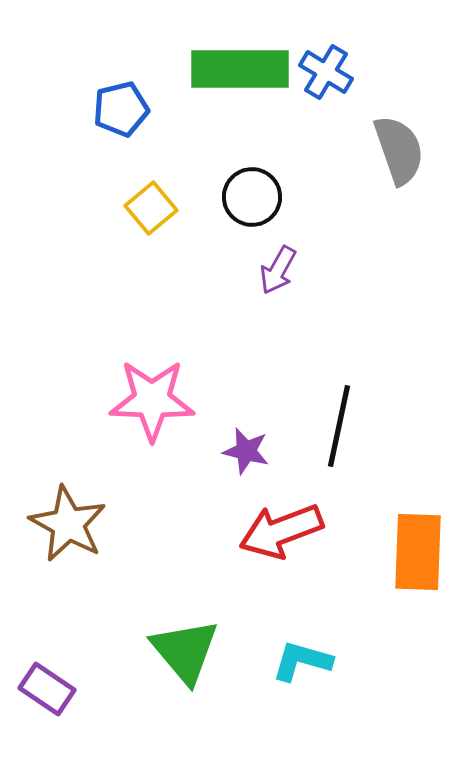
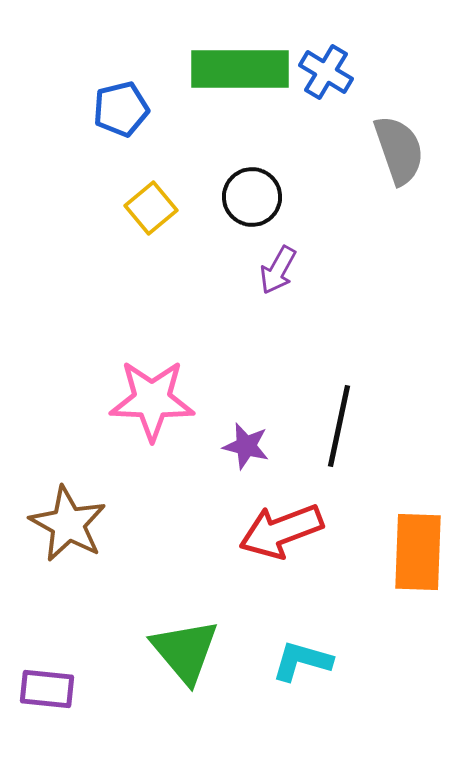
purple star: moved 5 px up
purple rectangle: rotated 28 degrees counterclockwise
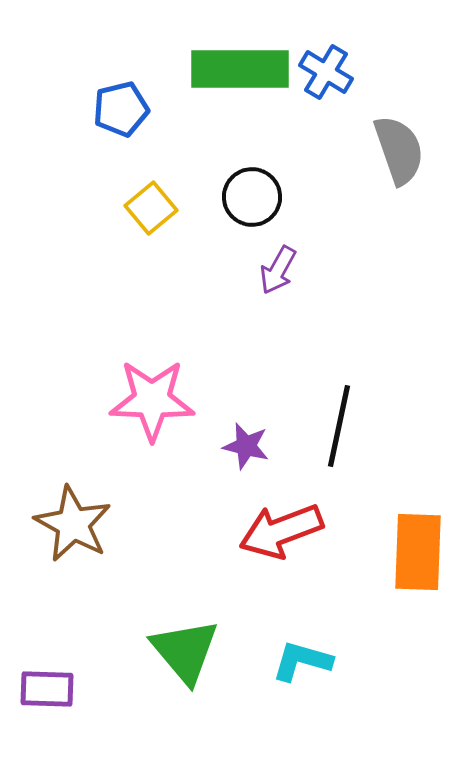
brown star: moved 5 px right
purple rectangle: rotated 4 degrees counterclockwise
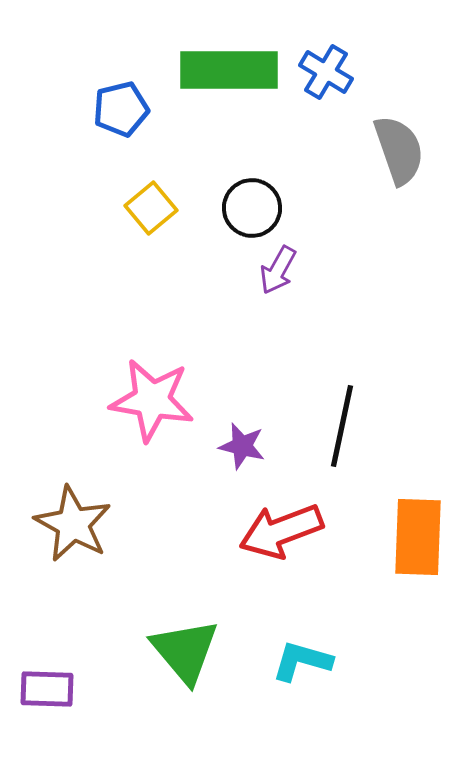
green rectangle: moved 11 px left, 1 px down
black circle: moved 11 px down
pink star: rotated 8 degrees clockwise
black line: moved 3 px right
purple star: moved 4 px left
orange rectangle: moved 15 px up
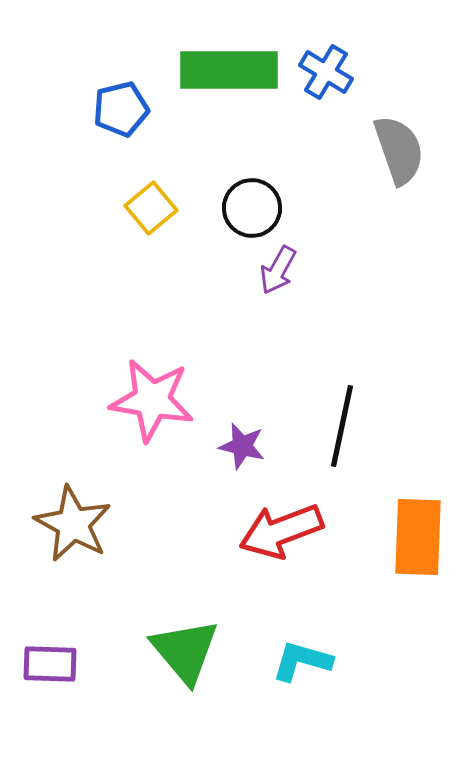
purple rectangle: moved 3 px right, 25 px up
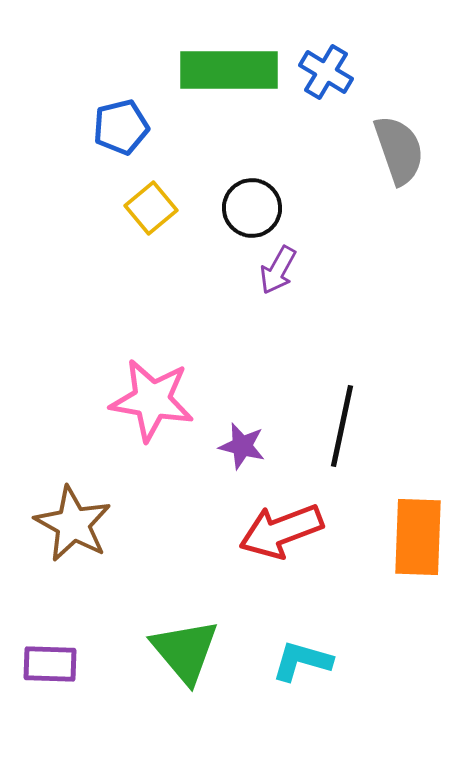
blue pentagon: moved 18 px down
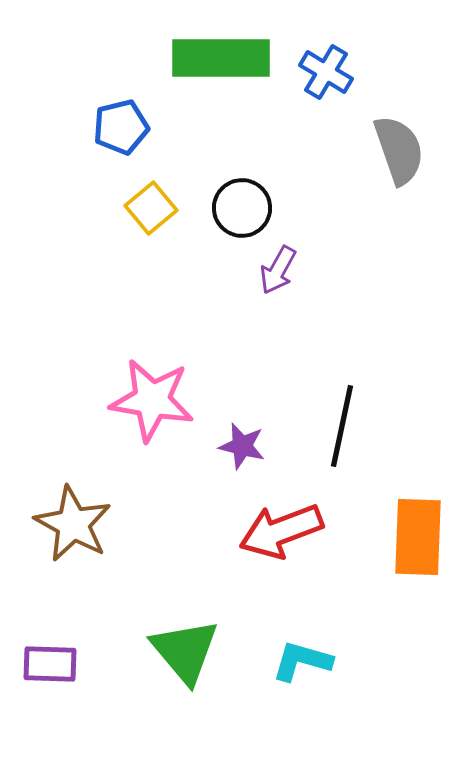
green rectangle: moved 8 px left, 12 px up
black circle: moved 10 px left
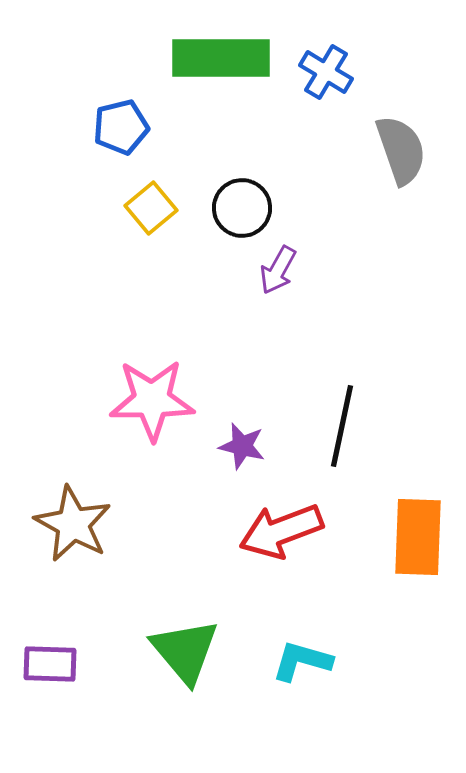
gray semicircle: moved 2 px right
pink star: rotated 10 degrees counterclockwise
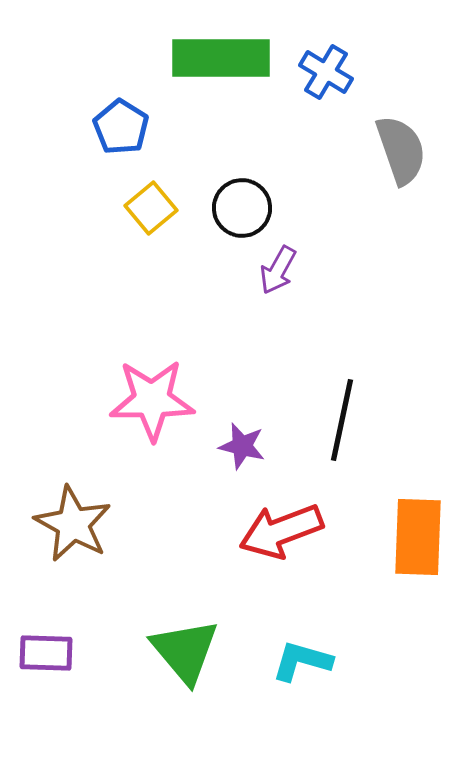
blue pentagon: rotated 26 degrees counterclockwise
black line: moved 6 px up
purple rectangle: moved 4 px left, 11 px up
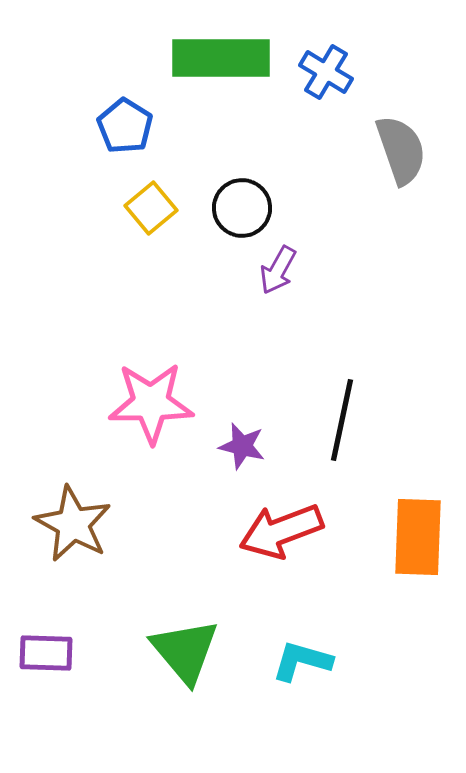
blue pentagon: moved 4 px right, 1 px up
pink star: moved 1 px left, 3 px down
